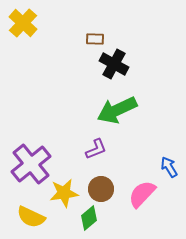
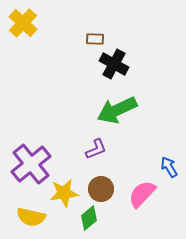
yellow semicircle: rotated 12 degrees counterclockwise
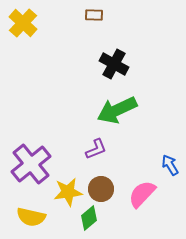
brown rectangle: moved 1 px left, 24 px up
blue arrow: moved 1 px right, 2 px up
yellow star: moved 4 px right, 1 px up
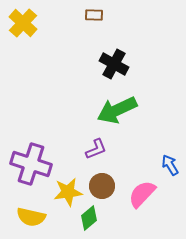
purple cross: rotated 33 degrees counterclockwise
brown circle: moved 1 px right, 3 px up
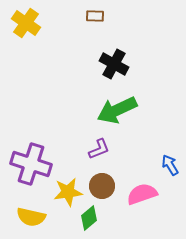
brown rectangle: moved 1 px right, 1 px down
yellow cross: moved 3 px right; rotated 8 degrees counterclockwise
purple L-shape: moved 3 px right
pink semicircle: rotated 28 degrees clockwise
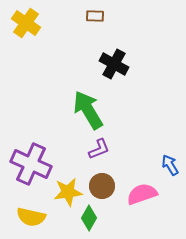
green arrow: moved 29 px left; rotated 84 degrees clockwise
purple cross: rotated 6 degrees clockwise
green diamond: rotated 20 degrees counterclockwise
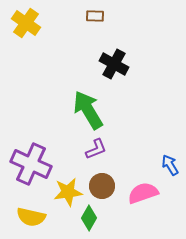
purple L-shape: moved 3 px left
pink semicircle: moved 1 px right, 1 px up
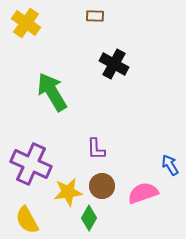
green arrow: moved 36 px left, 18 px up
purple L-shape: rotated 110 degrees clockwise
yellow semicircle: moved 4 px left, 3 px down; rotated 48 degrees clockwise
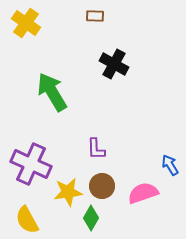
green diamond: moved 2 px right
